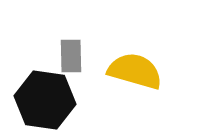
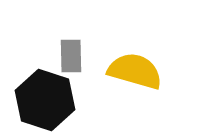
black hexagon: rotated 10 degrees clockwise
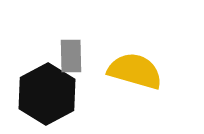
black hexagon: moved 2 px right, 6 px up; rotated 14 degrees clockwise
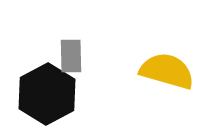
yellow semicircle: moved 32 px right
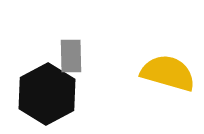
yellow semicircle: moved 1 px right, 2 px down
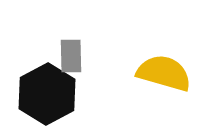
yellow semicircle: moved 4 px left
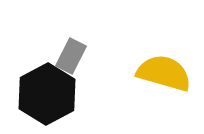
gray rectangle: rotated 28 degrees clockwise
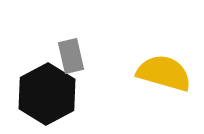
gray rectangle: rotated 40 degrees counterclockwise
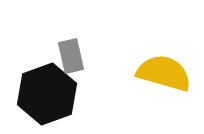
black hexagon: rotated 8 degrees clockwise
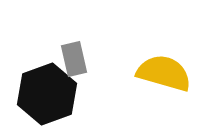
gray rectangle: moved 3 px right, 3 px down
